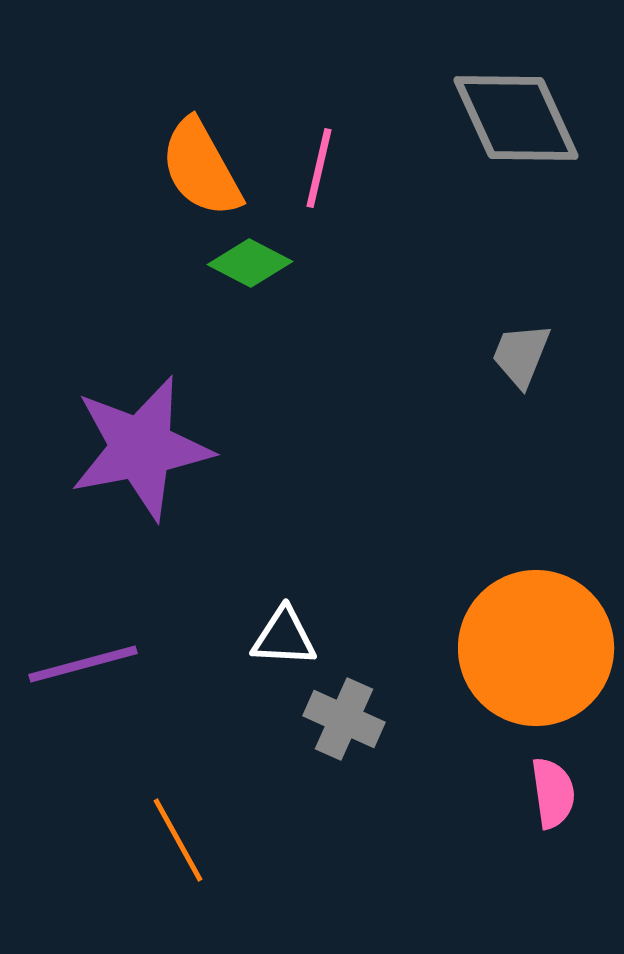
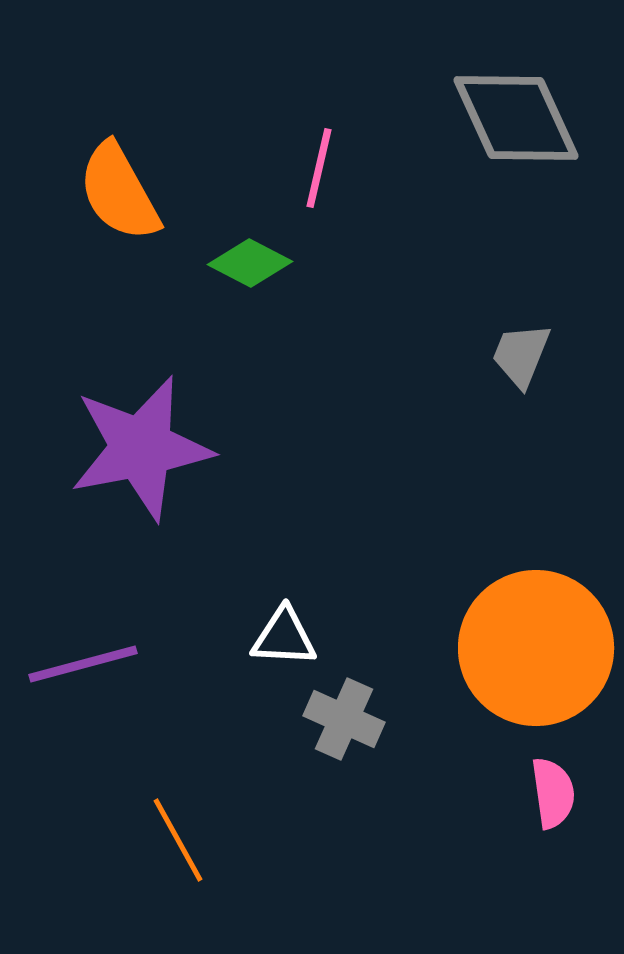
orange semicircle: moved 82 px left, 24 px down
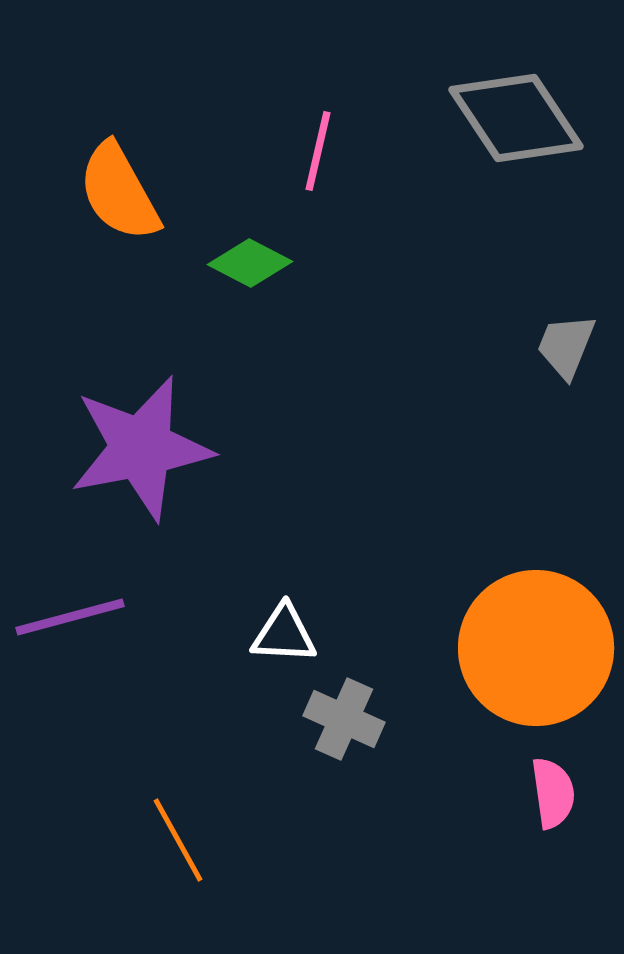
gray diamond: rotated 9 degrees counterclockwise
pink line: moved 1 px left, 17 px up
gray trapezoid: moved 45 px right, 9 px up
white triangle: moved 3 px up
purple line: moved 13 px left, 47 px up
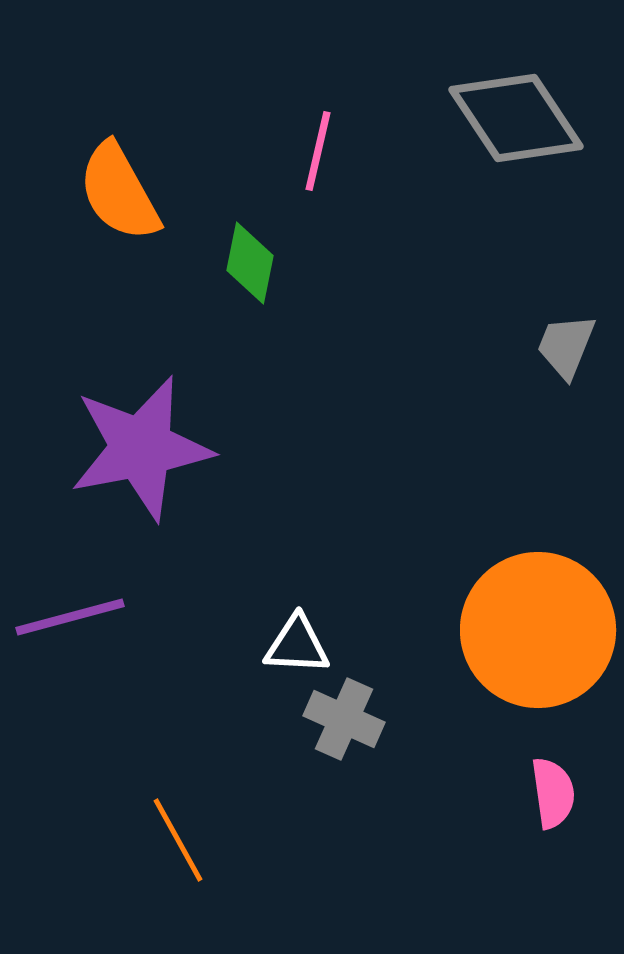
green diamond: rotated 74 degrees clockwise
white triangle: moved 13 px right, 11 px down
orange circle: moved 2 px right, 18 px up
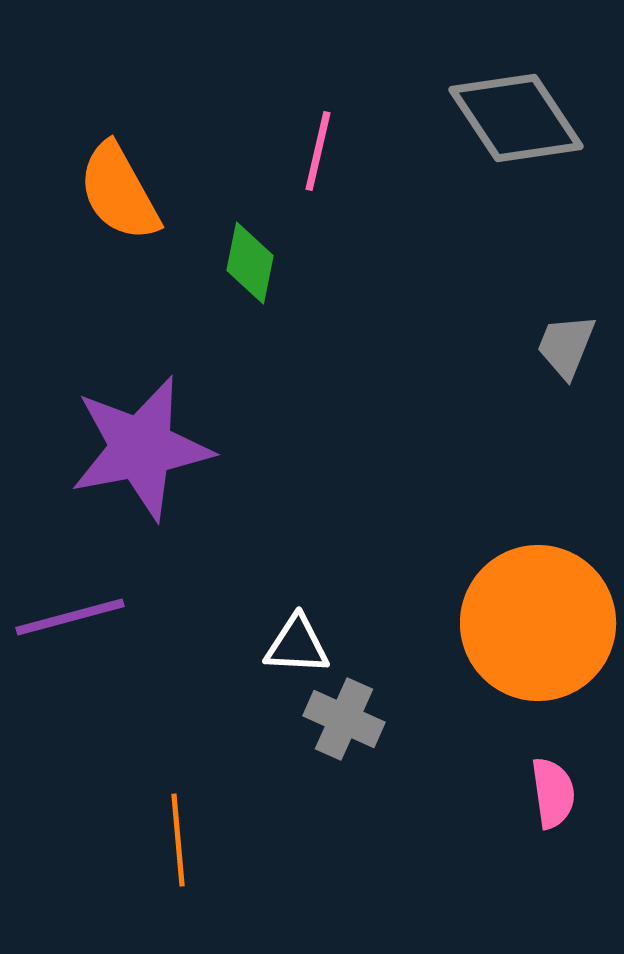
orange circle: moved 7 px up
orange line: rotated 24 degrees clockwise
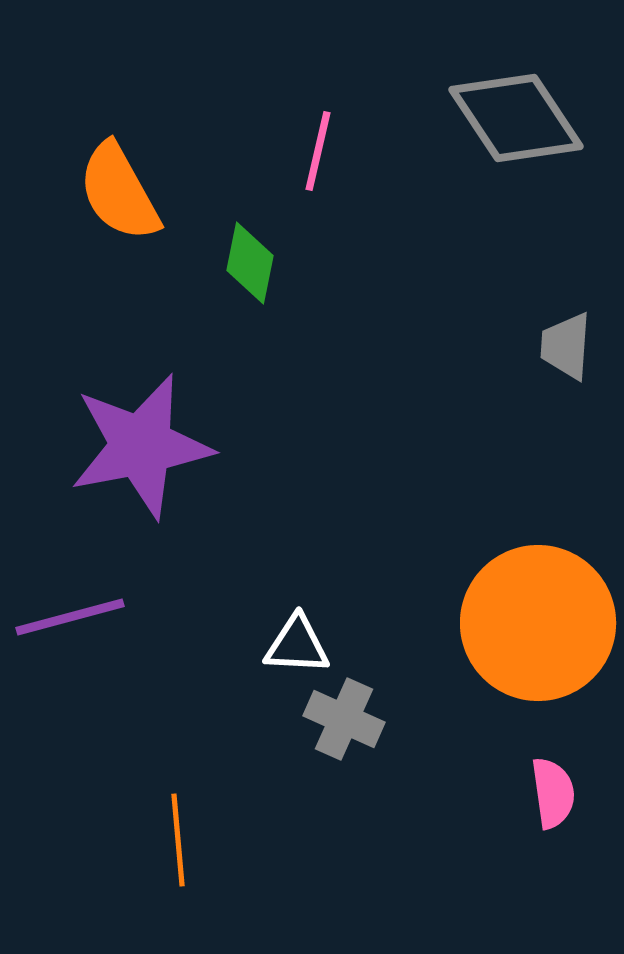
gray trapezoid: rotated 18 degrees counterclockwise
purple star: moved 2 px up
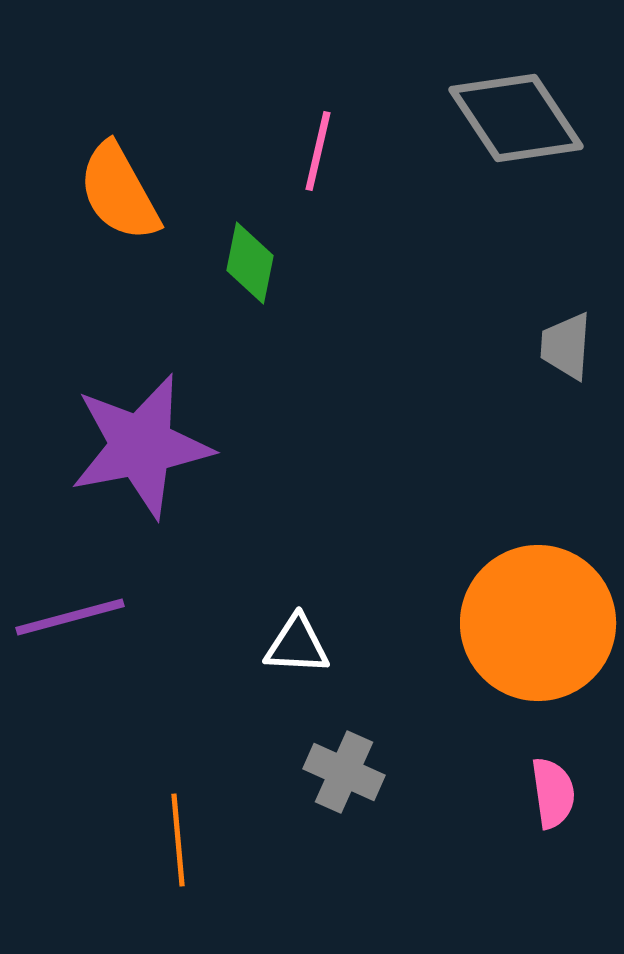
gray cross: moved 53 px down
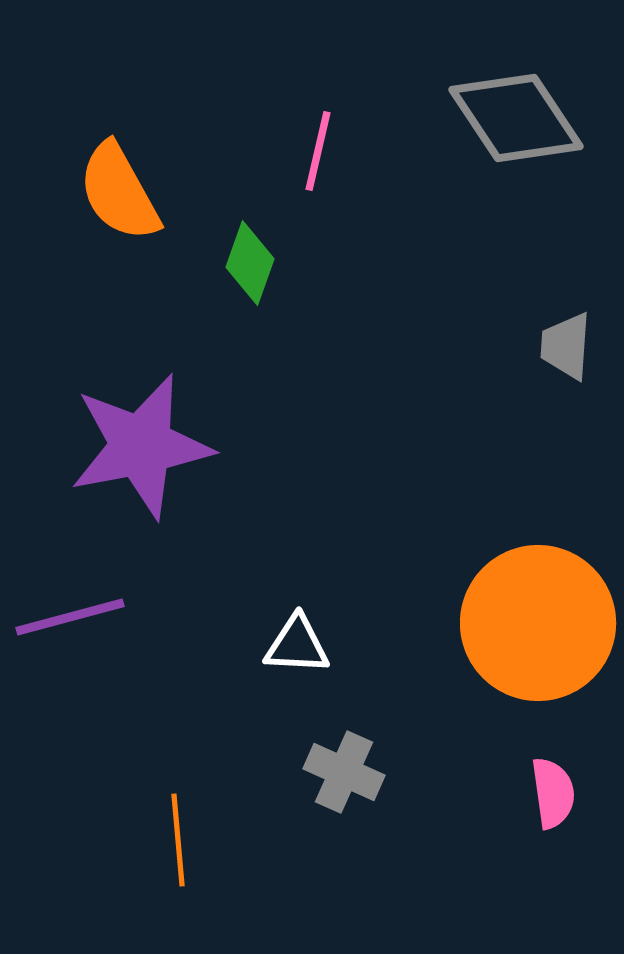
green diamond: rotated 8 degrees clockwise
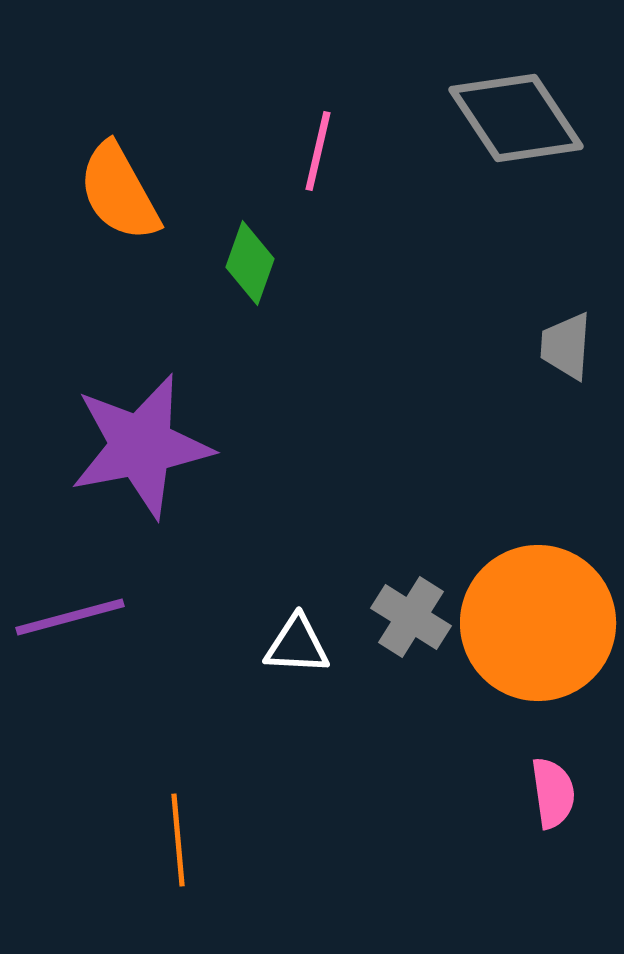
gray cross: moved 67 px right, 155 px up; rotated 8 degrees clockwise
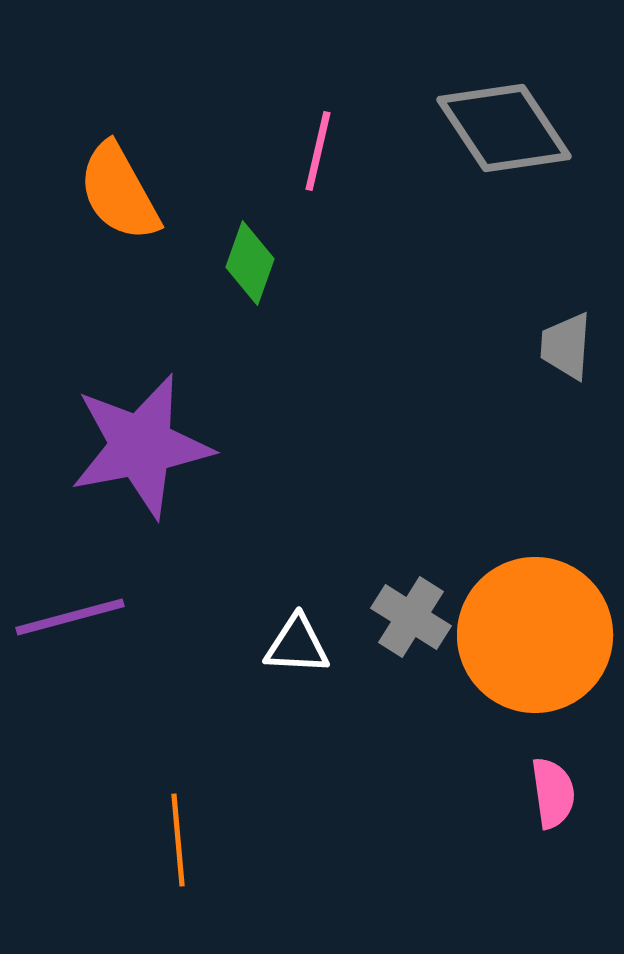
gray diamond: moved 12 px left, 10 px down
orange circle: moved 3 px left, 12 px down
